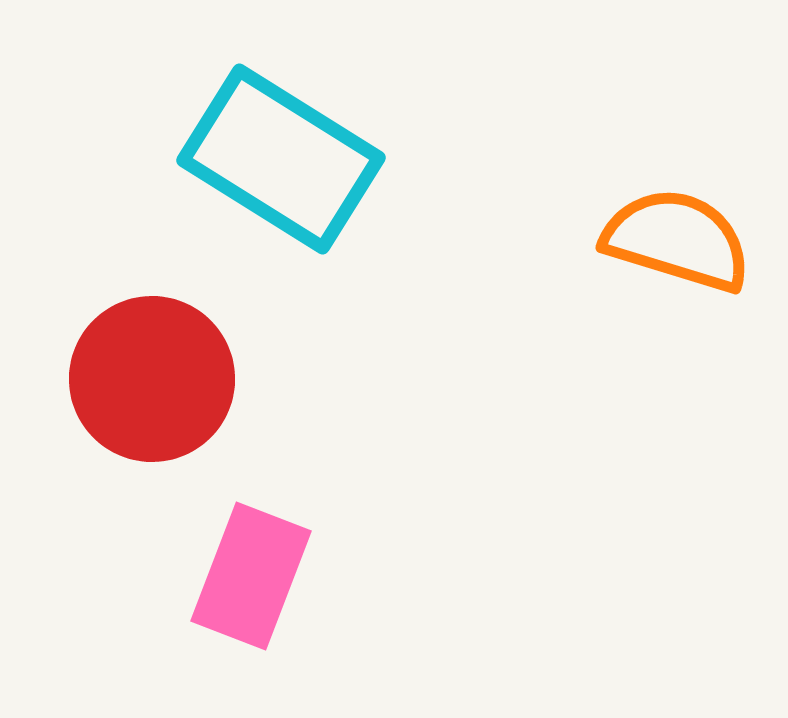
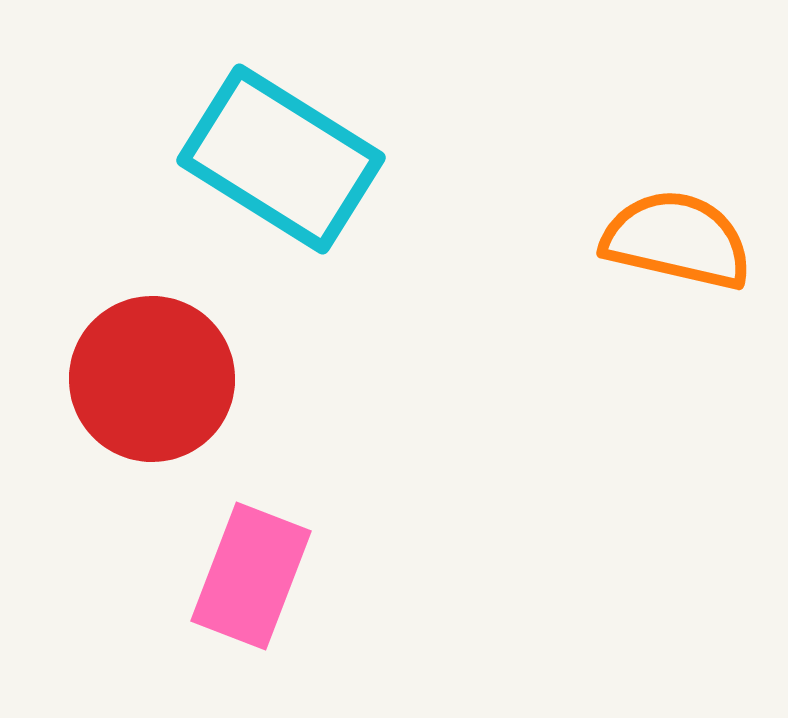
orange semicircle: rotated 4 degrees counterclockwise
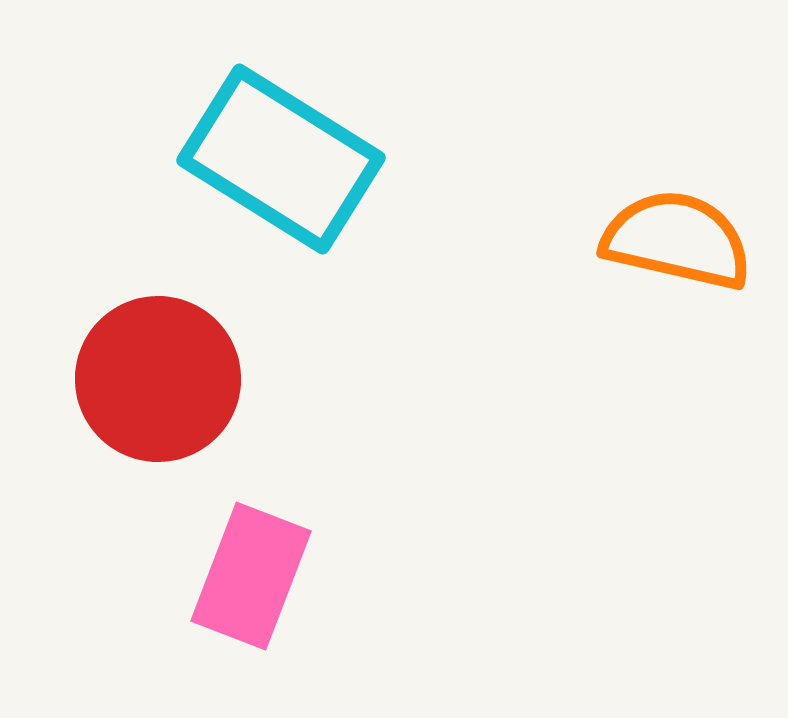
red circle: moved 6 px right
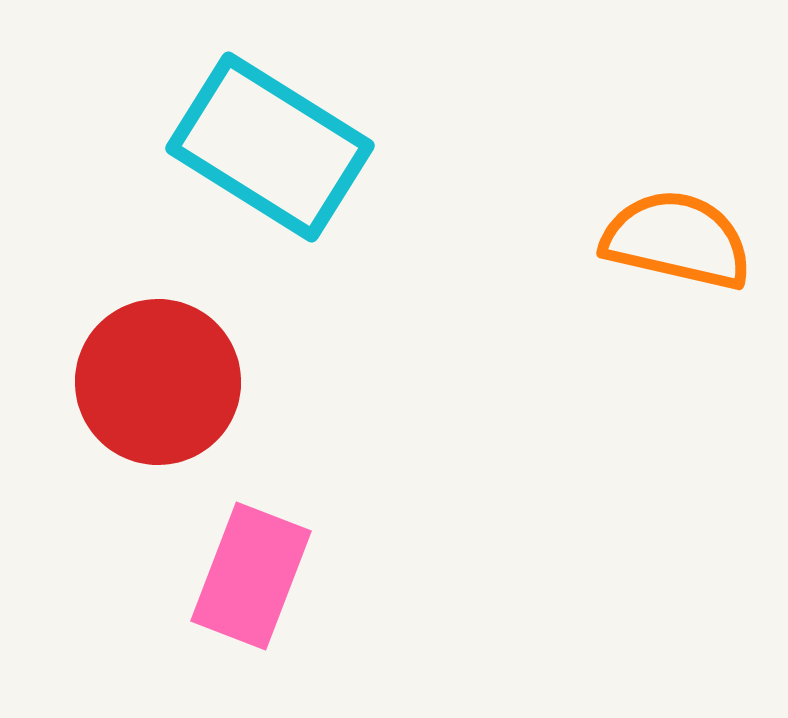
cyan rectangle: moved 11 px left, 12 px up
red circle: moved 3 px down
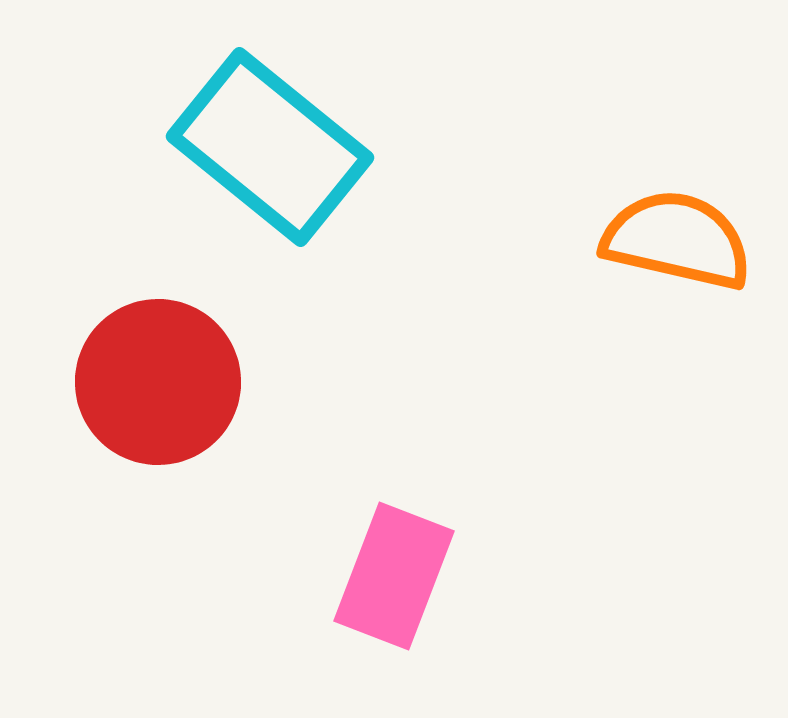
cyan rectangle: rotated 7 degrees clockwise
pink rectangle: moved 143 px right
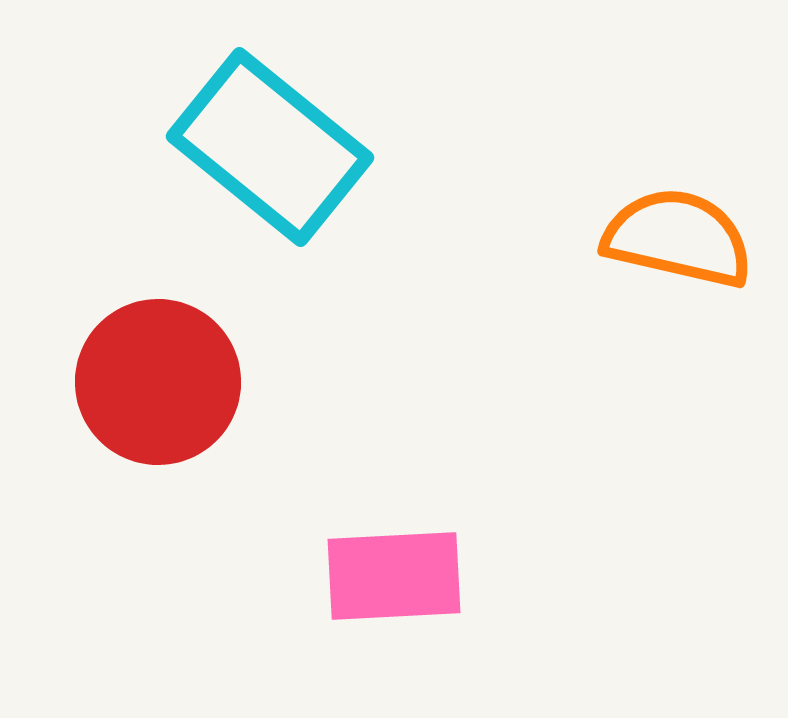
orange semicircle: moved 1 px right, 2 px up
pink rectangle: rotated 66 degrees clockwise
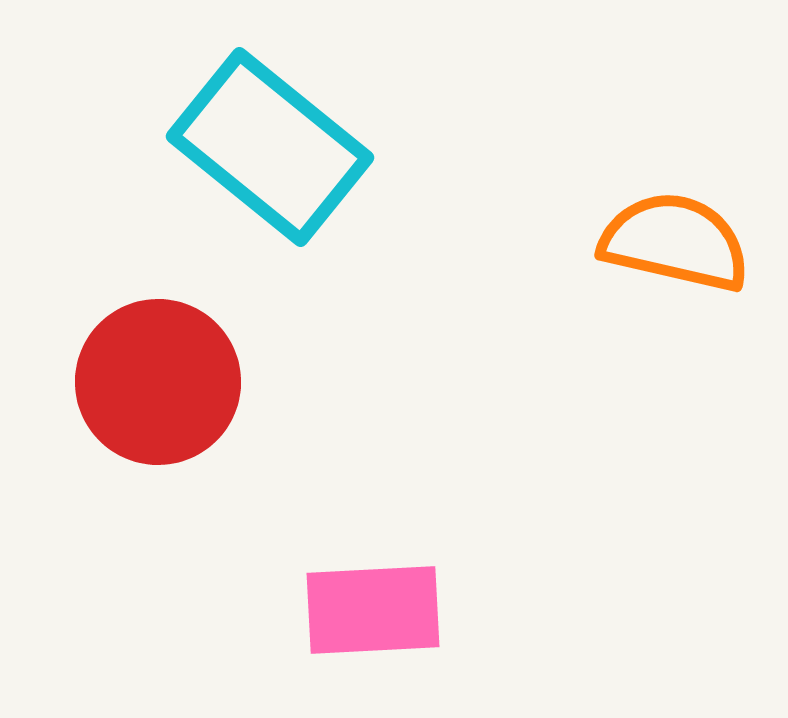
orange semicircle: moved 3 px left, 4 px down
pink rectangle: moved 21 px left, 34 px down
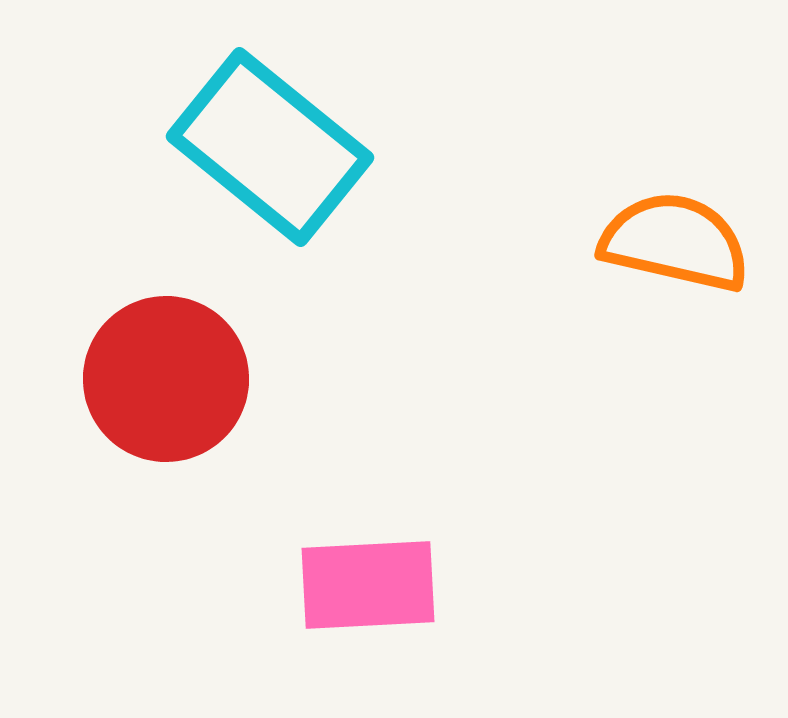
red circle: moved 8 px right, 3 px up
pink rectangle: moved 5 px left, 25 px up
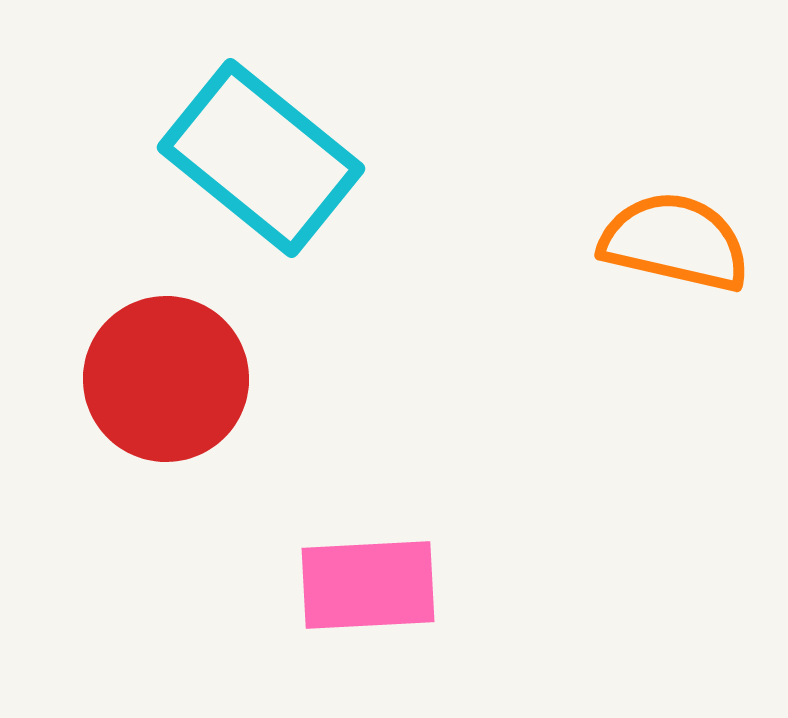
cyan rectangle: moved 9 px left, 11 px down
